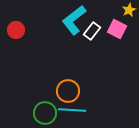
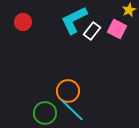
cyan L-shape: rotated 12 degrees clockwise
red circle: moved 7 px right, 8 px up
cyan line: rotated 40 degrees clockwise
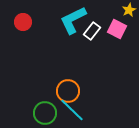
cyan L-shape: moved 1 px left
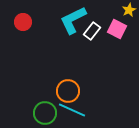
cyan line: rotated 20 degrees counterclockwise
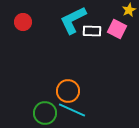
white rectangle: rotated 54 degrees clockwise
